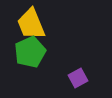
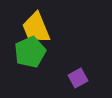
yellow trapezoid: moved 5 px right, 4 px down
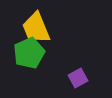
green pentagon: moved 1 px left, 1 px down
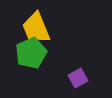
green pentagon: moved 2 px right
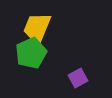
yellow trapezoid: moved 1 px right; rotated 44 degrees clockwise
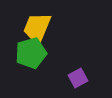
green pentagon: rotated 8 degrees clockwise
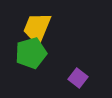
purple square: rotated 24 degrees counterclockwise
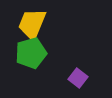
yellow trapezoid: moved 5 px left, 4 px up
